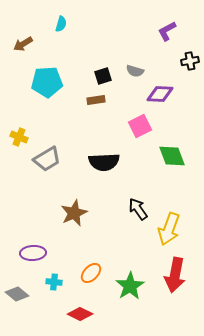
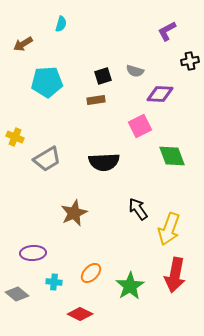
yellow cross: moved 4 px left
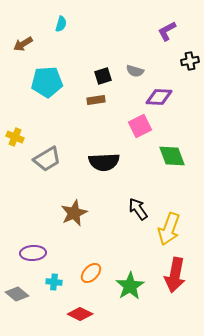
purple diamond: moved 1 px left, 3 px down
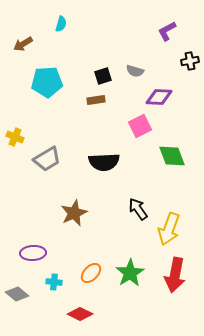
green star: moved 13 px up
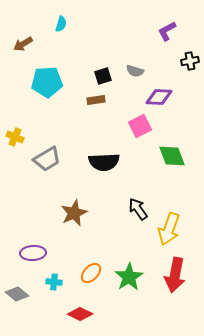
green star: moved 1 px left, 4 px down
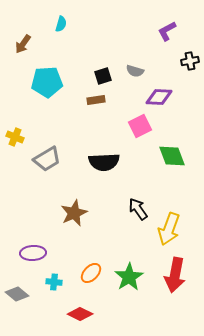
brown arrow: rotated 24 degrees counterclockwise
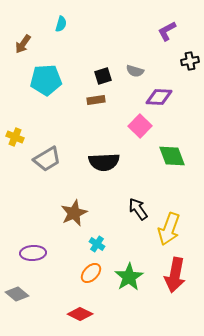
cyan pentagon: moved 1 px left, 2 px up
pink square: rotated 20 degrees counterclockwise
cyan cross: moved 43 px right, 38 px up; rotated 28 degrees clockwise
